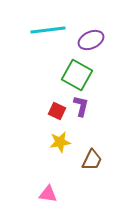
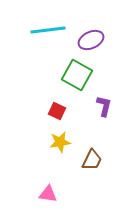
purple L-shape: moved 23 px right
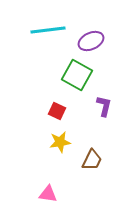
purple ellipse: moved 1 px down
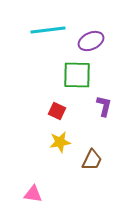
green square: rotated 28 degrees counterclockwise
pink triangle: moved 15 px left
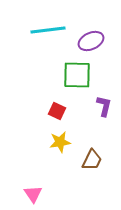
pink triangle: rotated 48 degrees clockwise
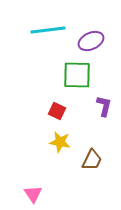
yellow star: rotated 20 degrees clockwise
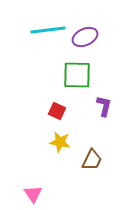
purple ellipse: moved 6 px left, 4 px up
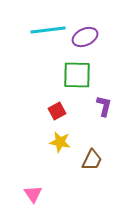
red square: rotated 36 degrees clockwise
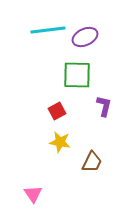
brown trapezoid: moved 2 px down
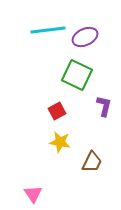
green square: rotated 24 degrees clockwise
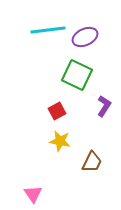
purple L-shape: rotated 20 degrees clockwise
yellow star: moved 1 px up
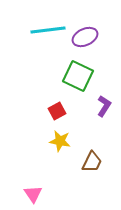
green square: moved 1 px right, 1 px down
